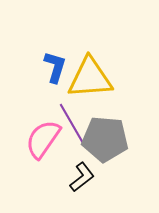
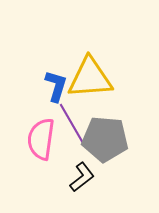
blue L-shape: moved 1 px right, 19 px down
pink semicircle: moved 2 px left; rotated 27 degrees counterclockwise
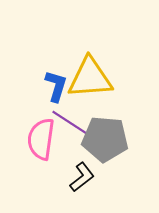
purple line: rotated 27 degrees counterclockwise
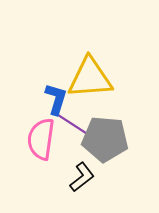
blue L-shape: moved 13 px down
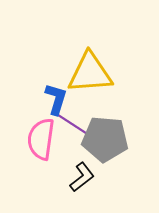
yellow triangle: moved 5 px up
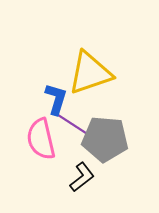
yellow triangle: rotated 15 degrees counterclockwise
pink semicircle: rotated 21 degrees counterclockwise
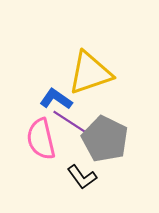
blue L-shape: rotated 72 degrees counterclockwise
purple line: moved 1 px right
gray pentagon: rotated 21 degrees clockwise
black L-shape: rotated 92 degrees clockwise
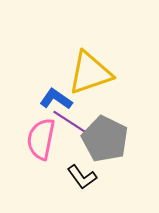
pink semicircle: rotated 24 degrees clockwise
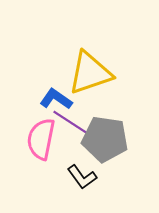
gray pentagon: rotated 18 degrees counterclockwise
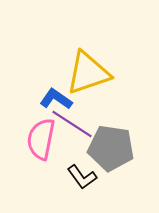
yellow triangle: moved 2 px left
purple line: moved 1 px left
gray pentagon: moved 6 px right, 9 px down
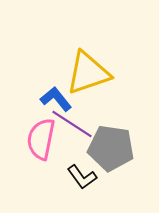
blue L-shape: rotated 16 degrees clockwise
